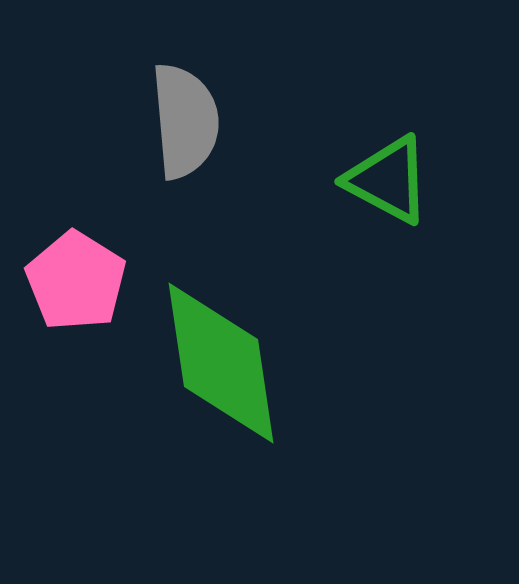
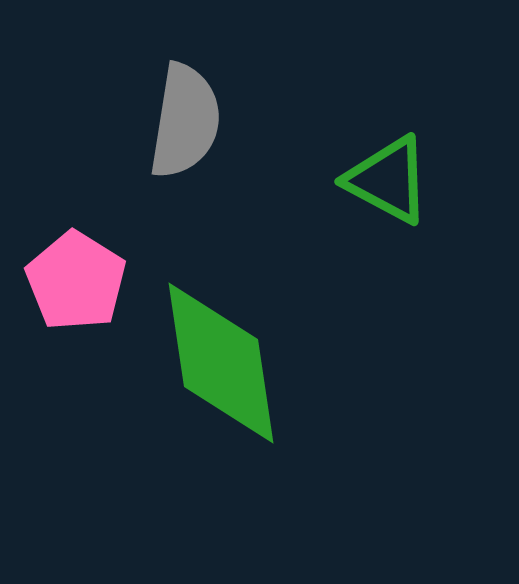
gray semicircle: rotated 14 degrees clockwise
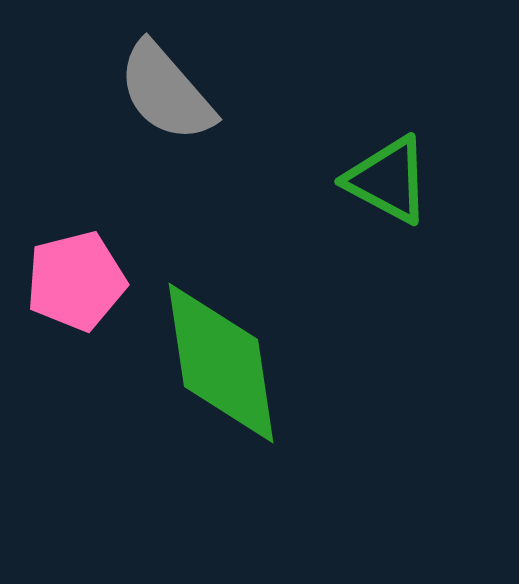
gray semicircle: moved 19 px left, 29 px up; rotated 130 degrees clockwise
pink pentagon: rotated 26 degrees clockwise
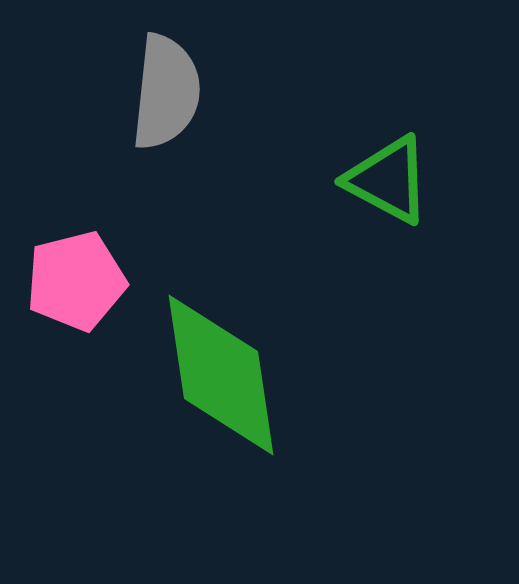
gray semicircle: rotated 133 degrees counterclockwise
green diamond: moved 12 px down
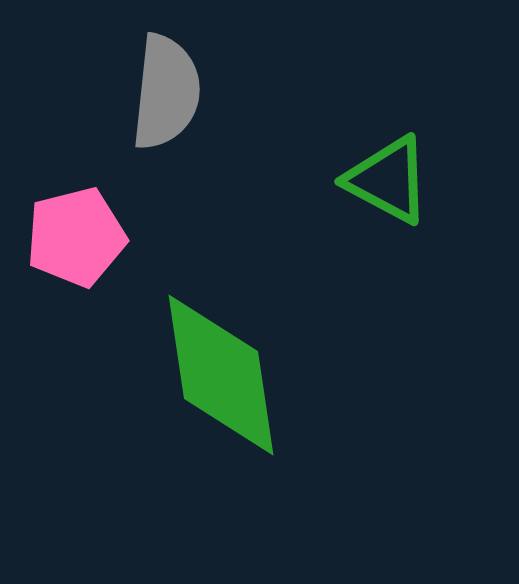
pink pentagon: moved 44 px up
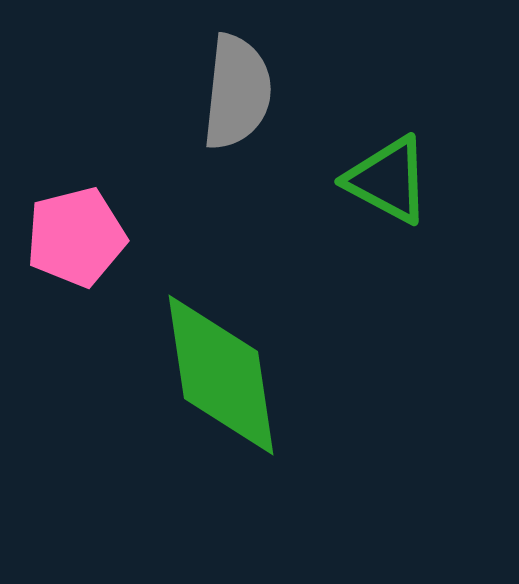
gray semicircle: moved 71 px right
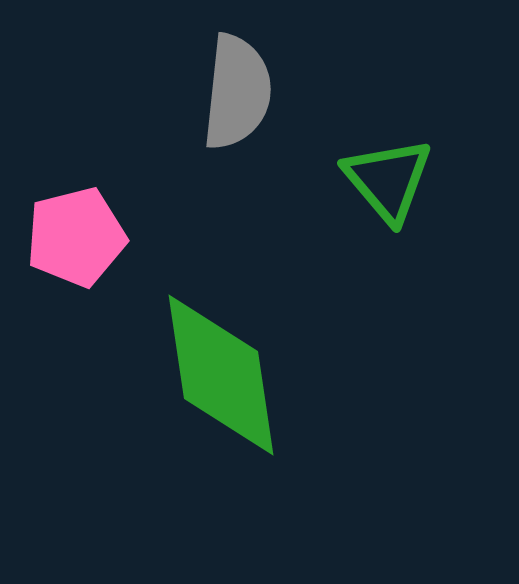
green triangle: rotated 22 degrees clockwise
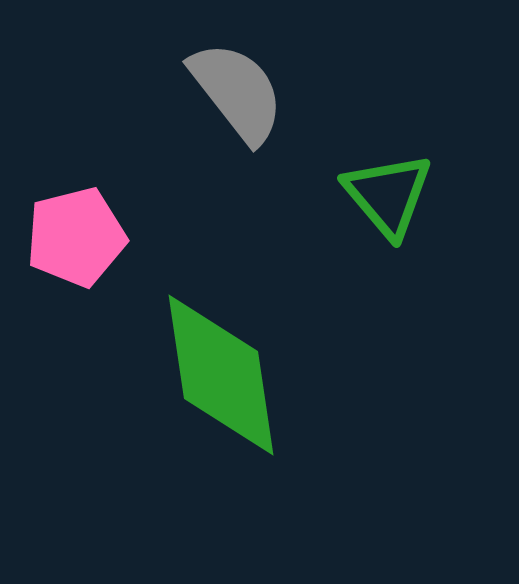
gray semicircle: rotated 44 degrees counterclockwise
green triangle: moved 15 px down
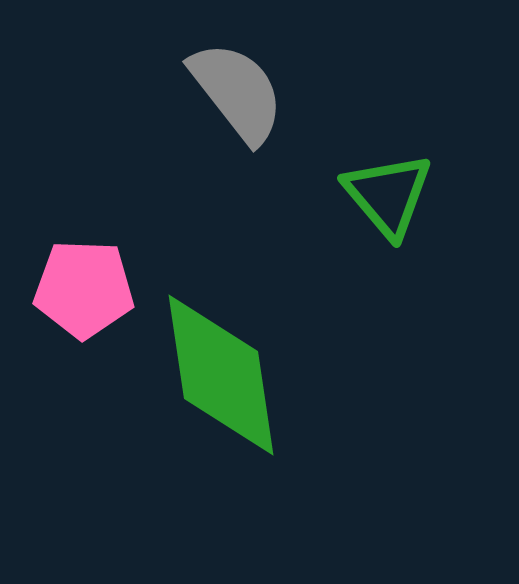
pink pentagon: moved 8 px right, 52 px down; rotated 16 degrees clockwise
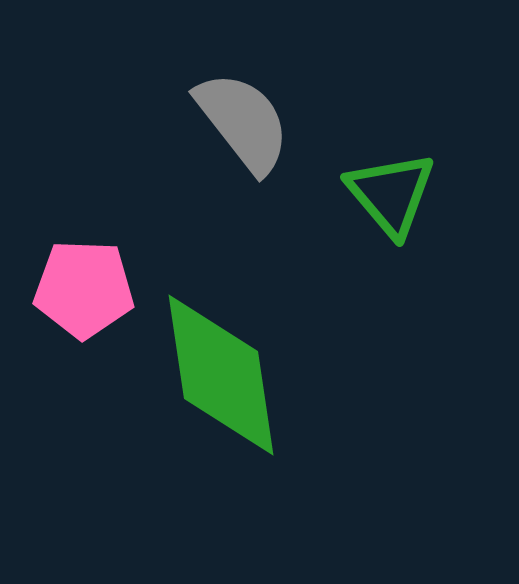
gray semicircle: moved 6 px right, 30 px down
green triangle: moved 3 px right, 1 px up
